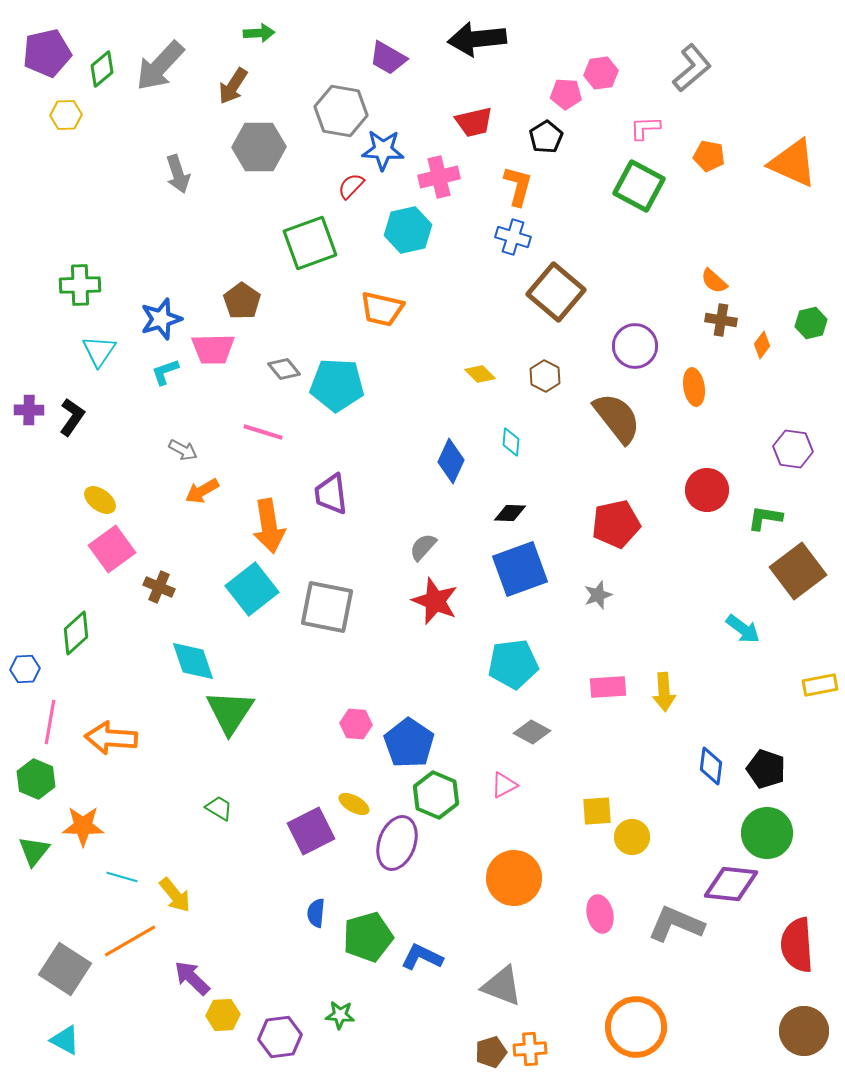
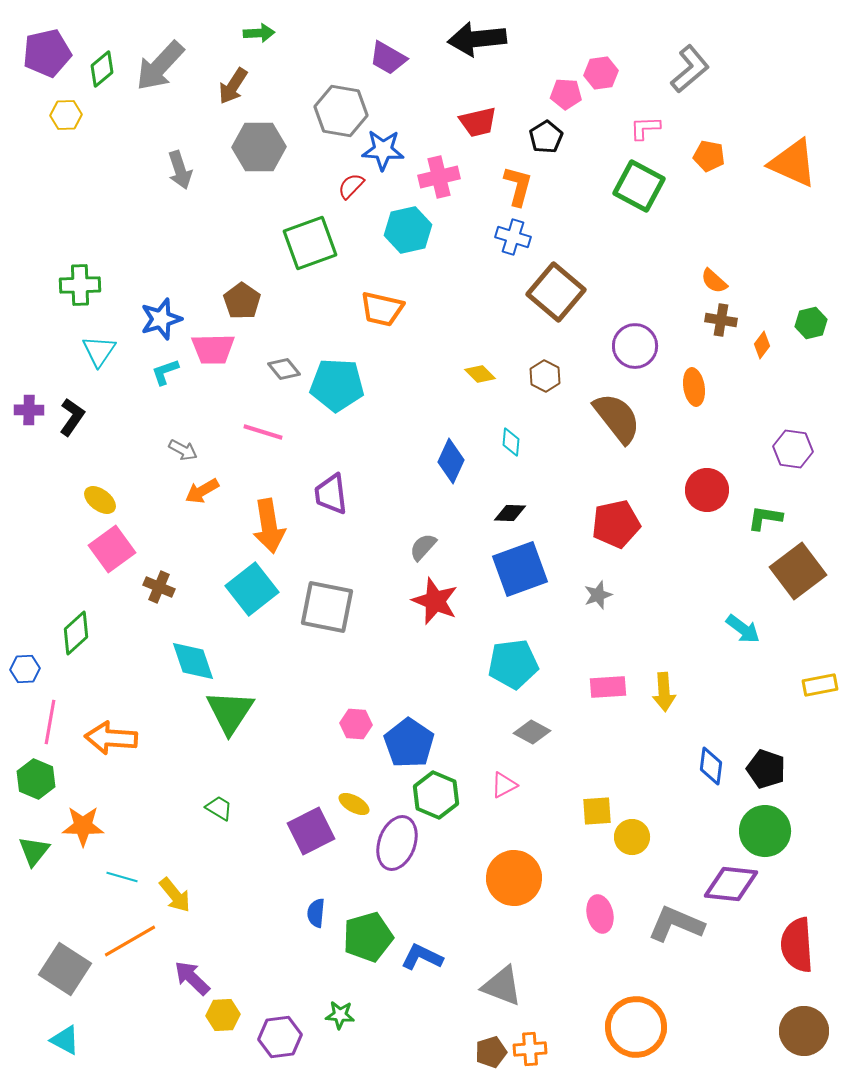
gray L-shape at (692, 68): moved 2 px left, 1 px down
red trapezoid at (474, 122): moved 4 px right
gray arrow at (178, 174): moved 2 px right, 4 px up
green circle at (767, 833): moved 2 px left, 2 px up
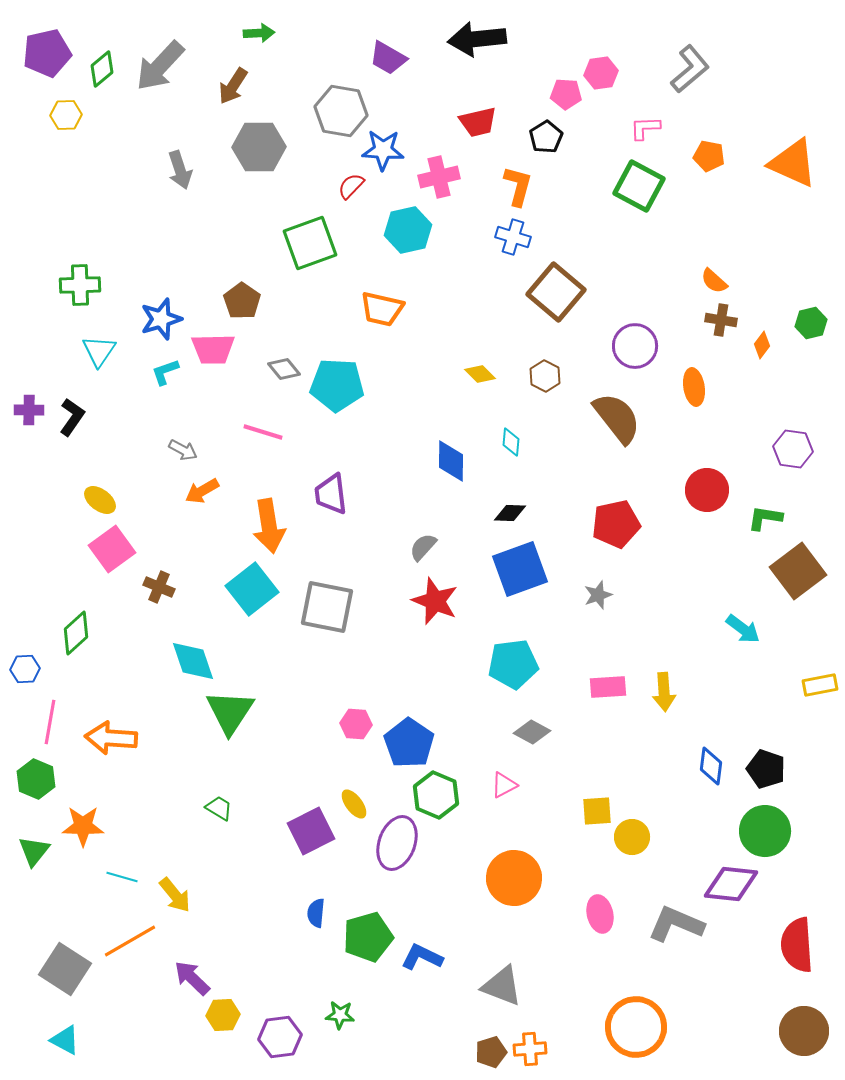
blue diamond at (451, 461): rotated 24 degrees counterclockwise
yellow ellipse at (354, 804): rotated 24 degrees clockwise
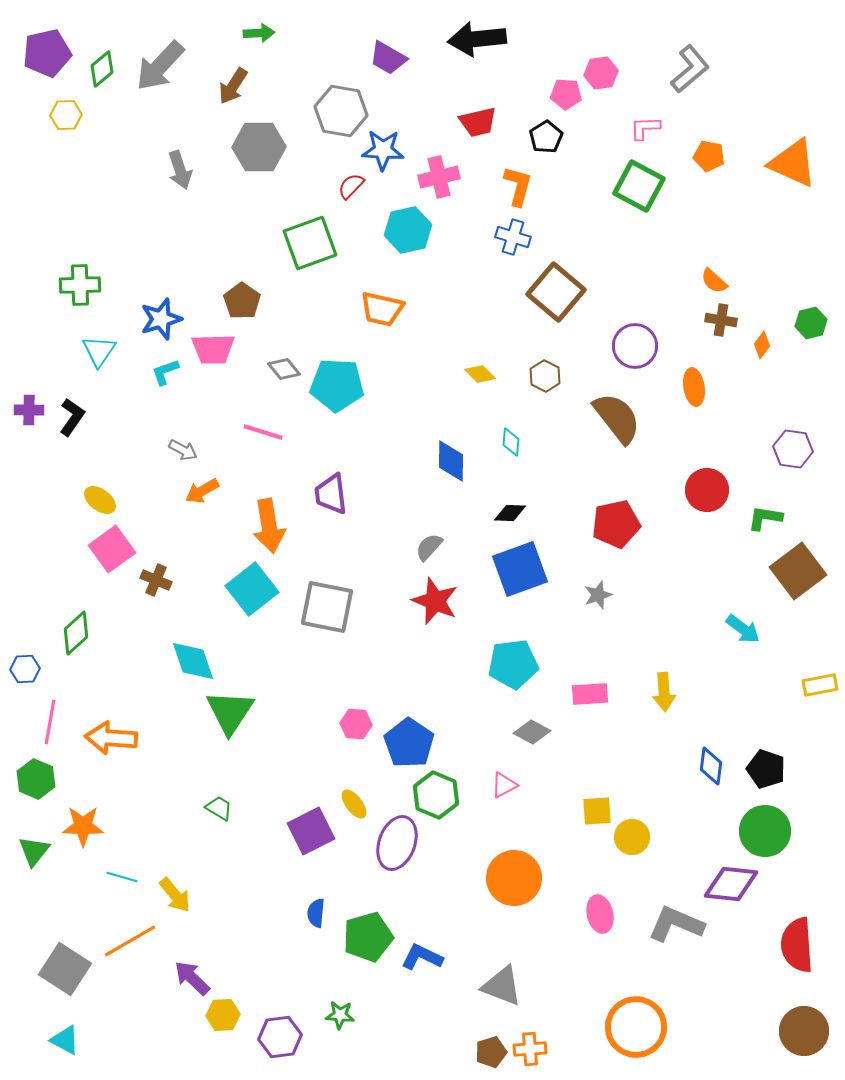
gray semicircle at (423, 547): moved 6 px right
brown cross at (159, 587): moved 3 px left, 7 px up
pink rectangle at (608, 687): moved 18 px left, 7 px down
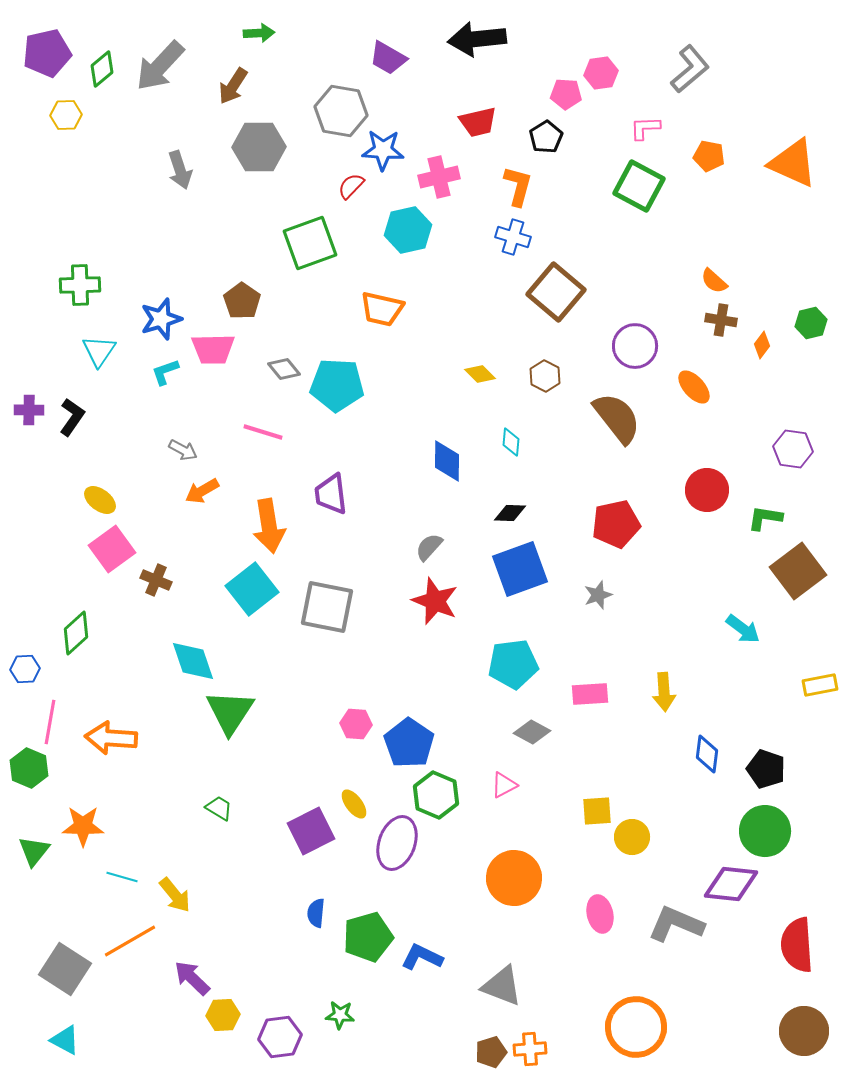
orange ellipse at (694, 387): rotated 33 degrees counterclockwise
blue diamond at (451, 461): moved 4 px left
blue diamond at (711, 766): moved 4 px left, 12 px up
green hexagon at (36, 779): moved 7 px left, 11 px up
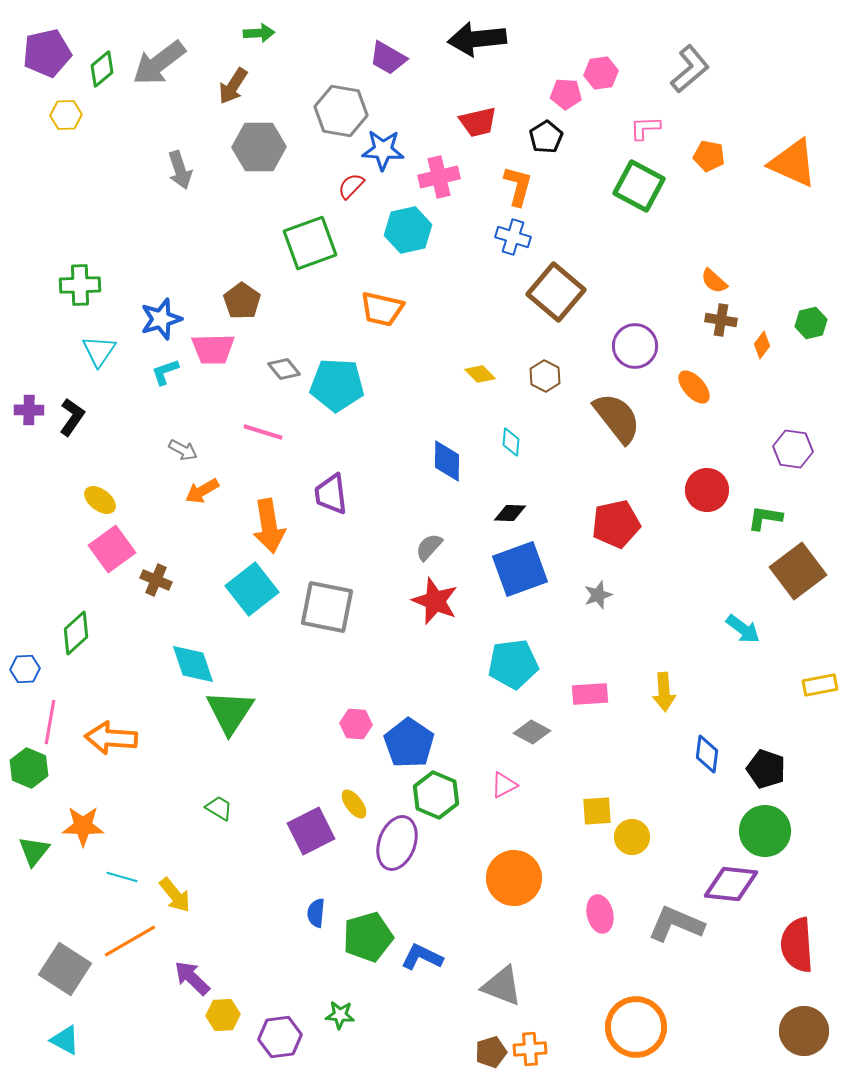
gray arrow at (160, 66): moved 1 px left, 3 px up; rotated 10 degrees clockwise
cyan diamond at (193, 661): moved 3 px down
